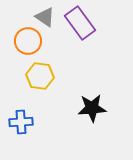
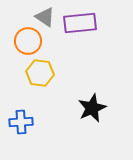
purple rectangle: rotated 60 degrees counterclockwise
yellow hexagon: moved 3 px up
black star: rotated 20 degrees counterclockwise
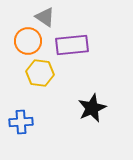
purple rectangle: moved 8 px left, 22 px down
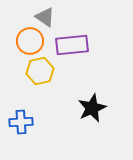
orange circle: moved 2 px right
yellow hexagon: moved 2 px up; rotated 20 degrees counterclockwise
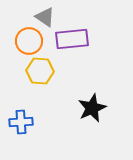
orange circle: moved 1 px left
purple rectangle: moved 6 px up
yellow hexagon: rotated 16 degrees clockwise
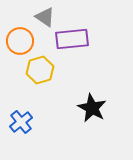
orange circle: moved 9 px left
yellow hexagon: moved 1 px up; rotated 20 degrees counterclockwise
black star: rotated 20 degrees counterclockwise
blue cross: rotated 35 degrees counterclockwise
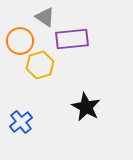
yellow hexagon: moved 5 px up
black star: moved 6 px left, 1 px up
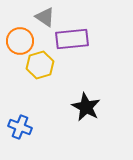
blue cross: moved 1 px left, 5 px down; rotated 30 degrees counterclockwise
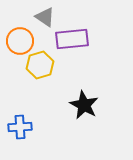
black star: moved 2 px left, 2 px up
blue cross: rotated 25 degrees counterclockwise
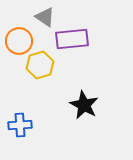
orange circle: moved 1 px left
blue cross: moved 2 px up
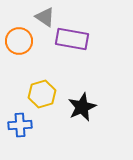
purple rectangle: rotated 16 degrees clockwise
yellow hexagon: moved 2 px right, 29 px down
black star: moved 2 px left, 2 px down; rotated 20 degrees clockwise
